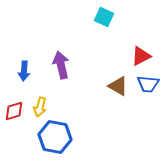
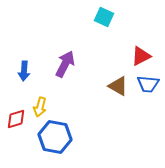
purple arrow: moved 4 px right, 1 px up; rotated 40 degrees clockwise
red diamond: moved 2 px right, 8 px down
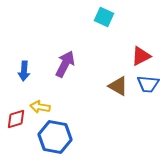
yellow arrow: rotated 84 degrees clockwise
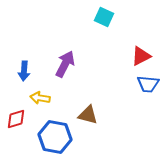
brown triangle: moved 30 px left, 29 px down; rotated 15 degrees counterclockwise
yellow arrow: moved 9 px up
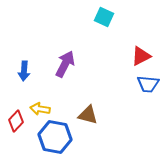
yellow arrow: moved 11 px down
red diamond: moved 2 px down; rotated 30 degrees counterclockwise
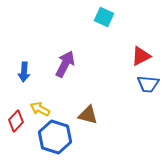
blue arrow: moved 1 px down
yellow arrow: rotated 18 degrees clockwise
blue hexagon: rotated 8 degrees clockwise
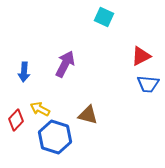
red diamond: moved 1 px up
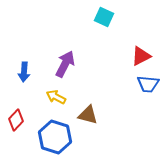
yellow arrow: moved 16 px right, 12 px up
